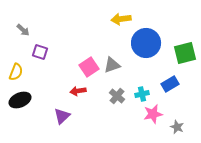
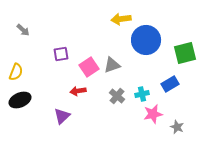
blue circle: moved 3 px up
purple square: moved 21 px right, 2 px down; rotated 28 degrees counterclockwise
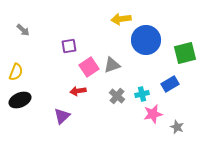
purple square: moved 8 px right, 8 px up
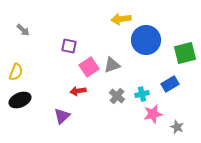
purple square: rotated 21 degrees clockwise
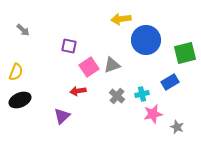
blue rectangle: moved 2 px up
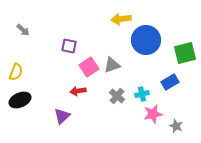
gray star: moved 1 px left, 1 px up
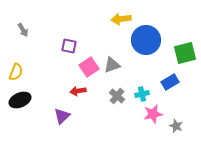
gray arrow: rotated 16 degrees clockwise
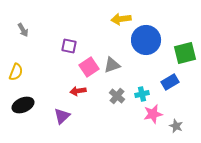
black ellipse: moved 3 px right, 5 px down
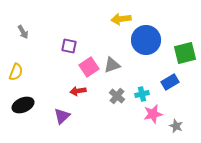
gray arrow: moved 2 px down
